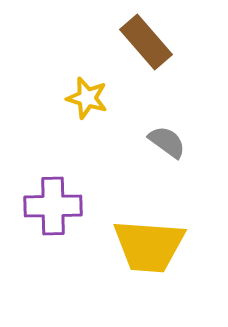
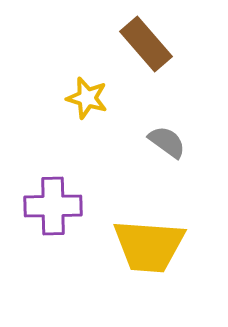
brown rectangle: moved 2 px down
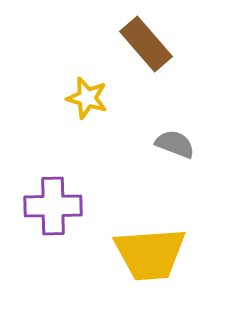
gray semicircle: moved 8 px right, 2 px down; rotated 15 degrees counterclockwise
yellow trapezoid: moved 1 px right, 8 px down; rotated 8 degrees counterclockwise
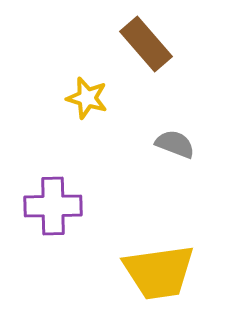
yellow trapezoid: moved 9 px right, 18 px down; rotated 4 degrees counterclockwise
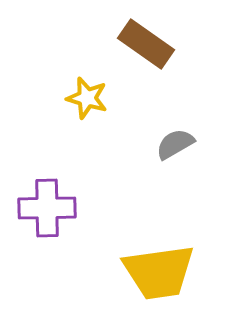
brown rectangle: rotated 14 degrees counterclockwise
gray semicircle: rotated 51 degrees counterclockwise
purple cross: moved 6 px left, 2 px down
